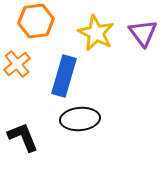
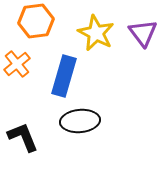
black ellipse: moved 2 px down
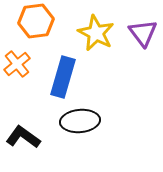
blue rectangle: moved 1 px left, 1 px down
black L-shape: rotated 32 degrees counterclockwise
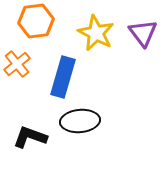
black L-shape: moved 7 px right; rotated 16 degrees counterclockwise
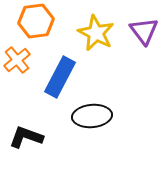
purple triangle: moved 1 px right, 2 px up
orange cross: moved 4 px up
blue rectangle: moved 3 px left; rotated 12 degrees clockwise
black ellipse: moved 12 px right, 5 px up
black L-shape: moved 4 px left
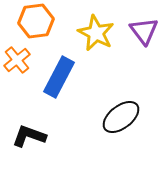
blue rectangle: moved 1 px left
black ellipse: moved 29 px right, 1 px down; rotated 33 degrees counterclockwise
black L-shape: moved 3 px right, 1 px up
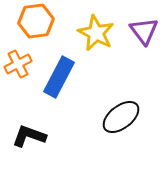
orange cross: moved 1 px right, 4 px down; rotated 12 degrees clockwise
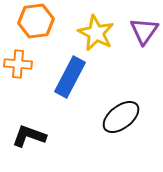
purple triangle: rotated 12 degrees clockwise
orange cross: rotated 32 degrees clockwise
blue rectangle: moved 11 px right
